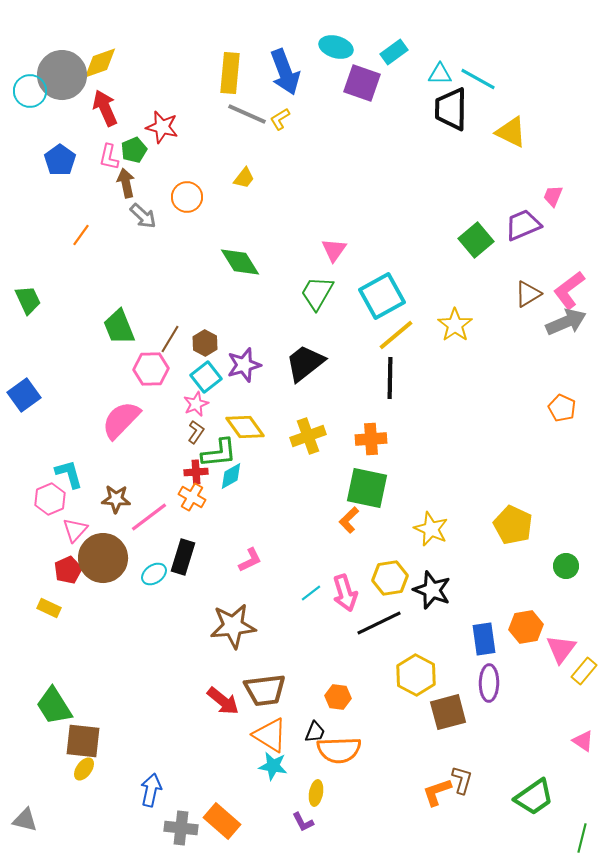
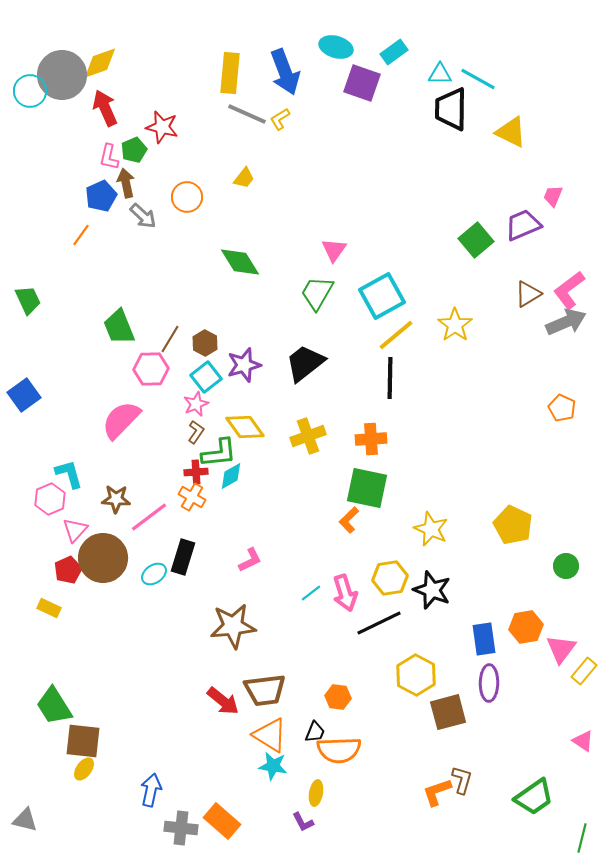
blue pentagon at (60, 160): moved 41 px right, 36 px down; rotated 12 degrees clockwise
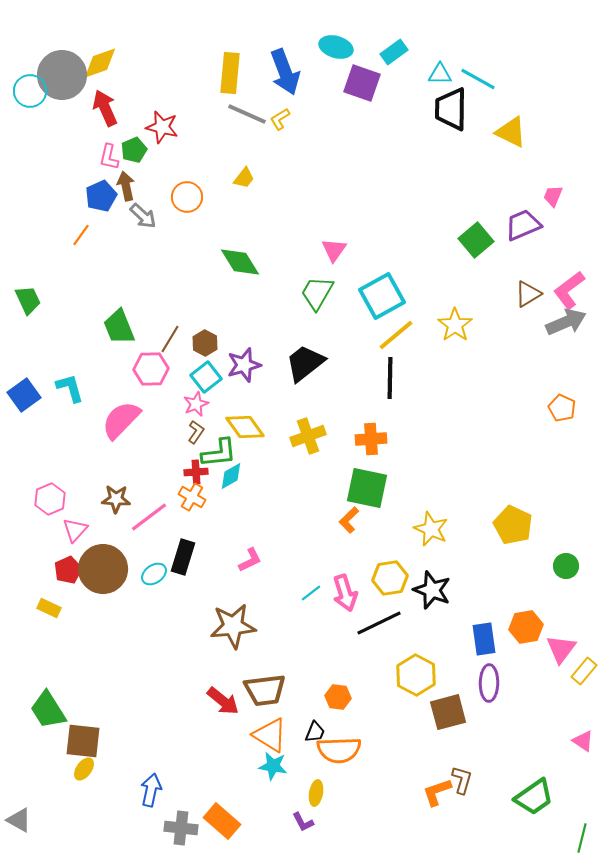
brown arrow at (126, 183): moved 3 px down
cyan L-shape at (69, 474): moved 1 px right, 86 px up
brown circle at (103, 558): moved 11 px down
green trapezoid at (54, 706): moved 6 px left, 4 px down
gray triangle at (25, 820): moved 6 px left; rotated 16 degrees clockwise
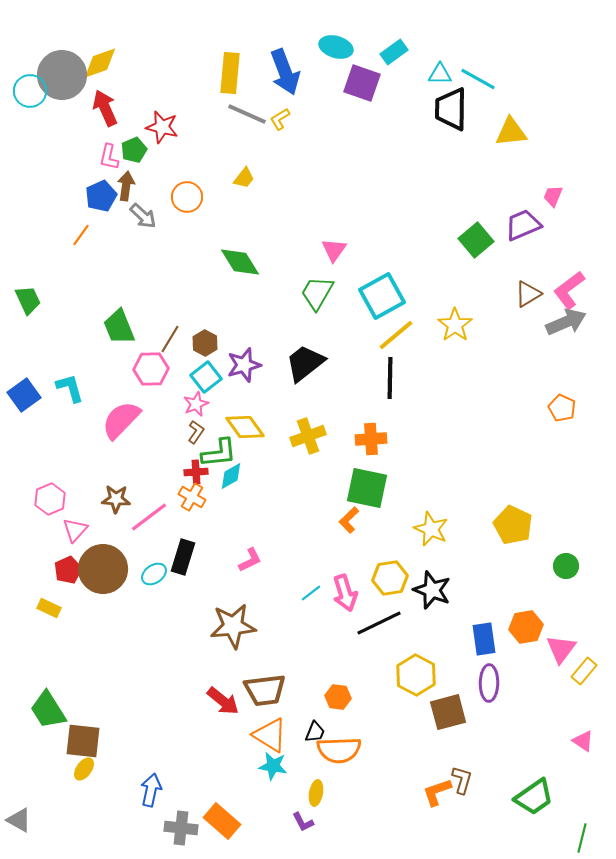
yellow triangle at (511, 132): rotated 32 degrees counterclockwise
brown arrow at (126, 186): rotated 20 degrees clockwise
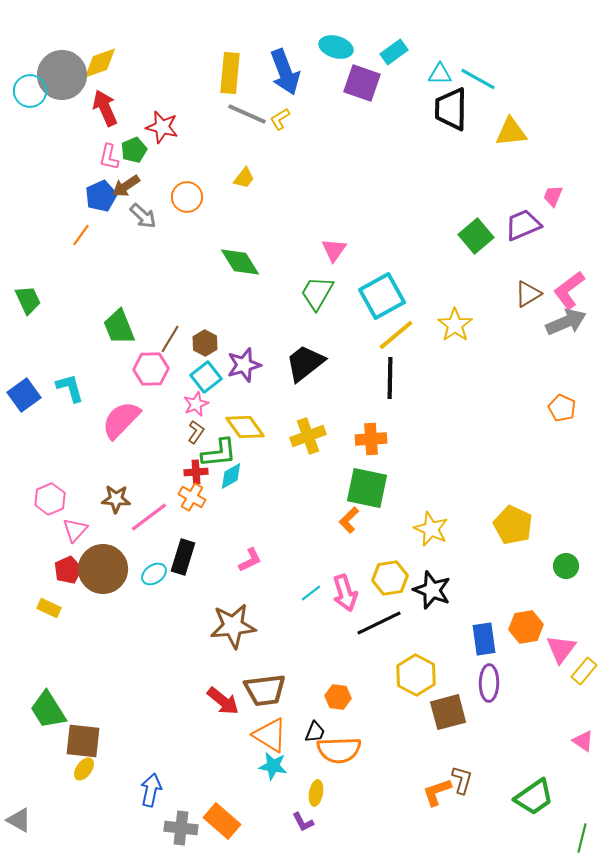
brown arrow at (126, 186): rotated 132 degrees counterclockwise
green square at (476, 240): moved 4 px up
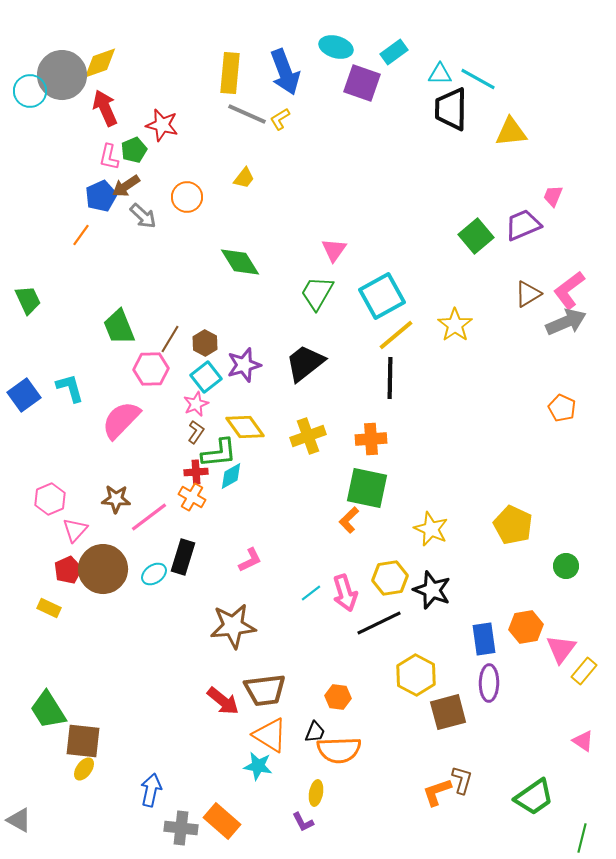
red star at (162, 127): moved 2 px up
cyan star at (273, 766): moved 15 px left
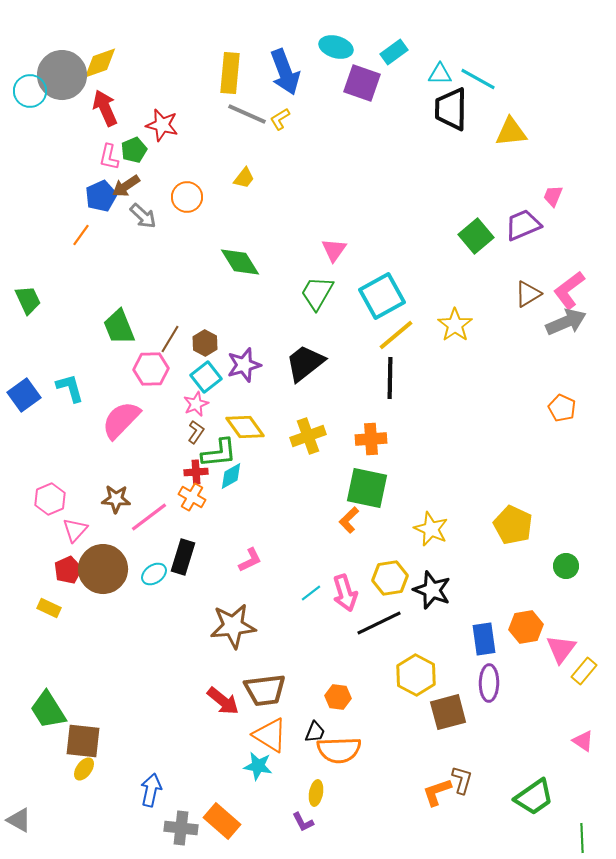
green line at (582, 838): rotated 16 degrees counterclockwise
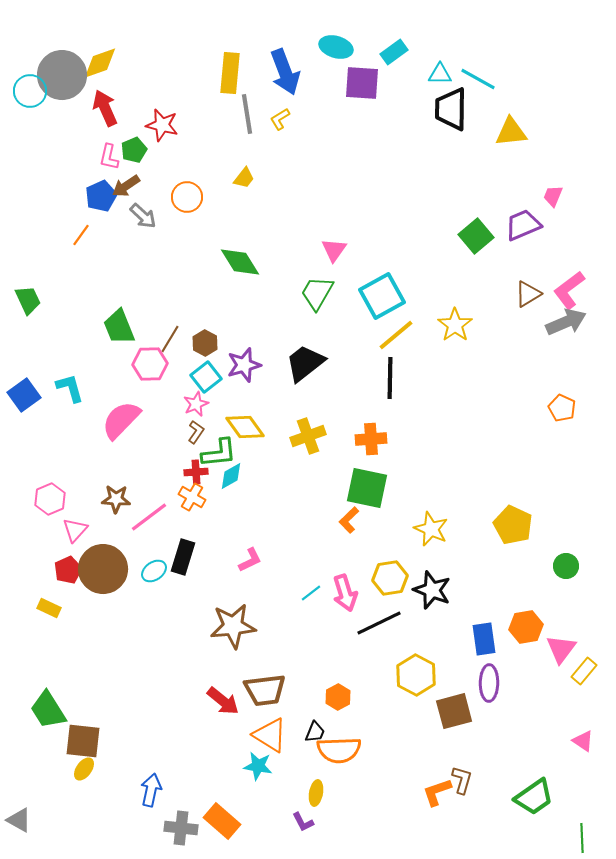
purple square at (362, 83): rotated 15 degrees counterclockwise
gray line at (247, 114): rotated 57 degrees clockwise
pink hexagon at (151, 369): moved 1 px left, 5 px up
cyan ellipse at (154, 574): moved 3 px up
orange hexagon at (338, 697): rotated 25 degrees clockwise
brown square at (448, 712): moved 6 px right, 1 px up
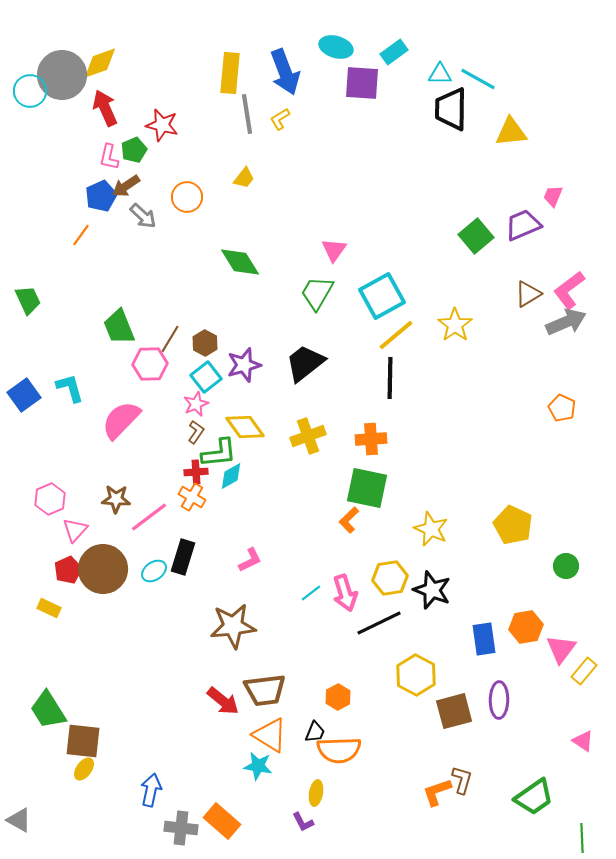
purple ellipse at (489, 683): moved 10 px right, 17 px down
